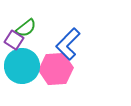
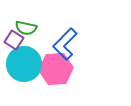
green semicircle: rotated 50 degrees clockwise
blue L-shape: moved 3 px left
cyan circle: moved 2 px right, 2 px up
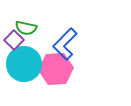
purple square: rotated 12 degrees clockwise
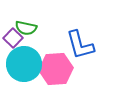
purple square: moved 1 px left, 2 px up
blue L-shape: moved 15 px right, 1 px down; rotated 60 degrees counterclockwise
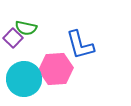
cyan circle: moved 15 px down
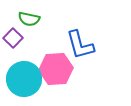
green semicircle: moved 3 px right, 9 px up
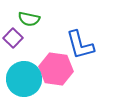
pink hexagon: rotated 12 degrees clockwise
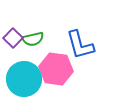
green semicircle: moved 4 px right, 20 px down; rotated 25 degrees counterclockwise
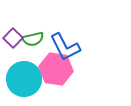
blue L-shape: moved 15 px left, 2 px down; rotated 12 degrees counterclockwise
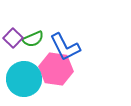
green semicircle: rotated 10 degrees counterclockwise
